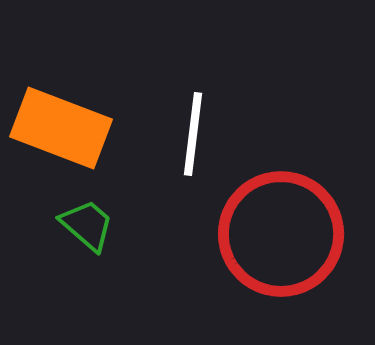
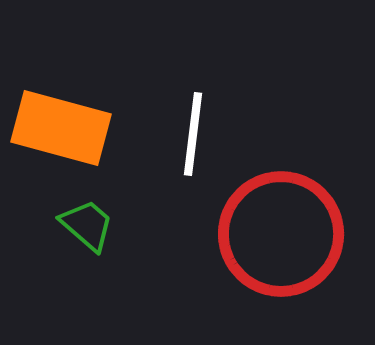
orange rectangle: rotated 6 degrees counterclockwise
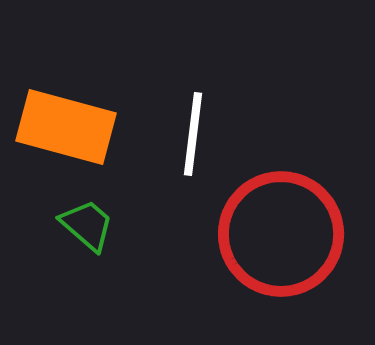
orange rectangle: moved 5 px right, 1 px up
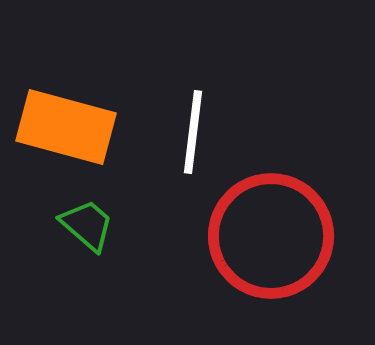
white line: moved 2 px up
red circle: moved 10 px left, 2 px down
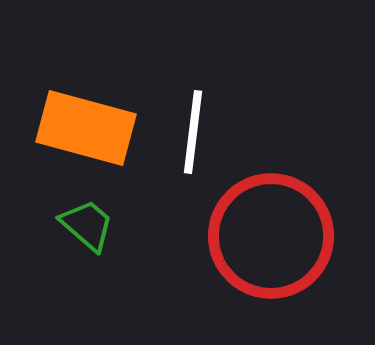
orange rectangle: moved 20 px right, 1 px down
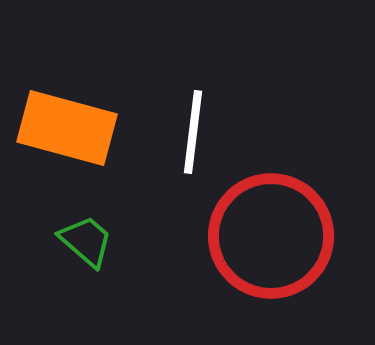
orange rectangle: moved 19 px left
green trapezoid: moved 1 px left, 16 px down
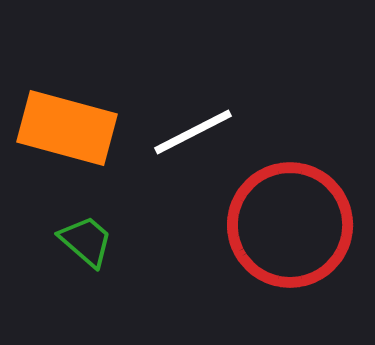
white line: rotated 56 degrees clockwise
red circle: moved 19 px right, 11 px up
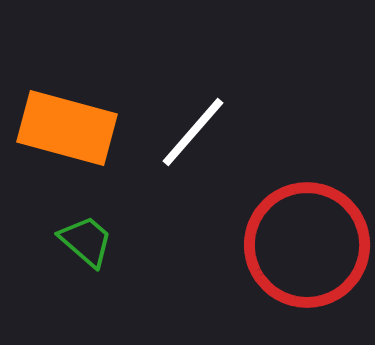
white line: rotated 22 degrees counterclockwise
red circle: moved 17 px right, 20 px down
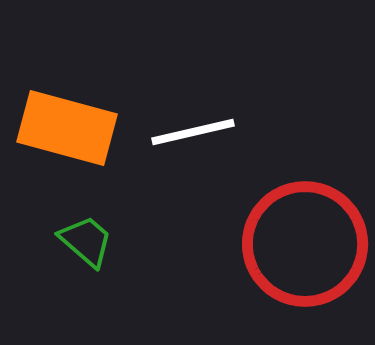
white line: rotated 36 degrees clockwise
red circle: moved 2 px left, 1 px up
